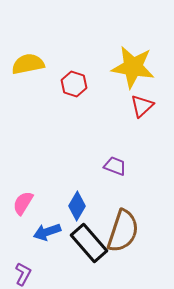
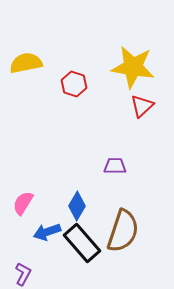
yellow semicircle: moved 2 px left, 1 px up
purple trapezoid: rotated 20 degrees counterclockwise
black rectangle: moved 7 px left
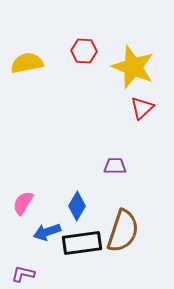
yellow semicircle: moved 1 px right
yellow star: rotated 12 degrees clockwise
red hexagon: moved 10 px right, 33 px up; rotated 15 degrees counterclockwise
red triangle: moved 2 px down
black rectangle: rotated 57 degrees counterclockwise
purple L-shape: rotated 105 degrees counterclockwise
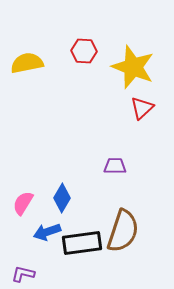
blue diamond: moved 15 px left, 8 px up
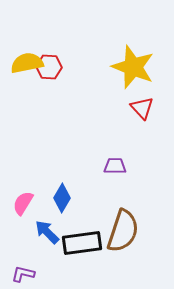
red hexagon: moved 35 px left, 16 px down
red triangle: rotated 30 degrees counterclockwise
blue arrow: rotated 64 degrees clockwise
